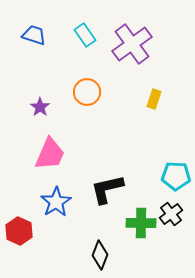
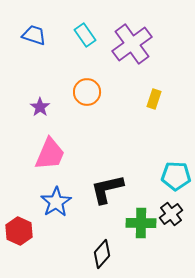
black diamond: moved 2 px right, 1 px up; rotated 20 degrees clockwise
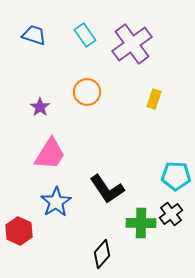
pink trapezoid: rotated 9 degrees clockwise
black L-shape: rotated 111 degrees counterclockwise
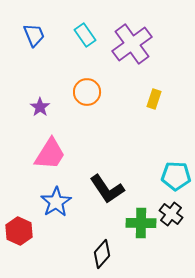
blue trapezoid: rotated 50 degrees clockwise
black cross: rotated 15 degrees counterclockwise
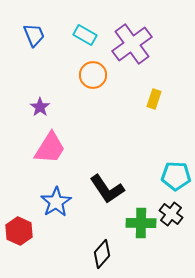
cyan rectangle: rotated 25 degrees counterclockwise
orange circle: moved 6 px right, 17 px up
pink trapezoid: moved 6 px up
